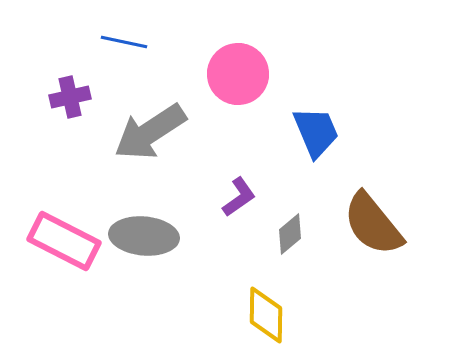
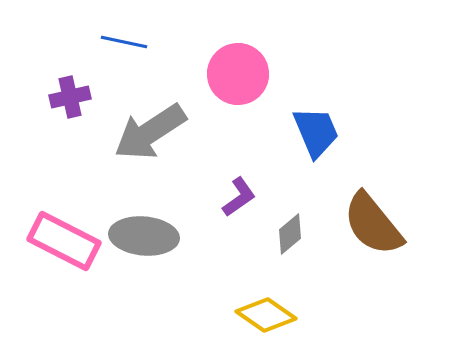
yellow diamond: rotated 56 degrees counterclockwise
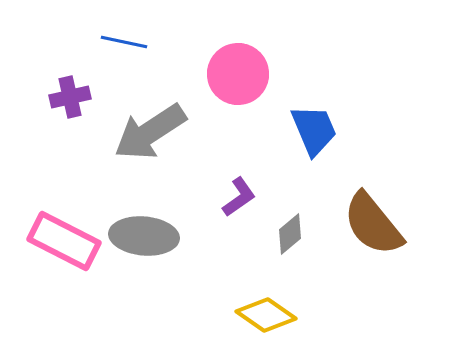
blue trapezoid: moved 2 px left, 2 px up
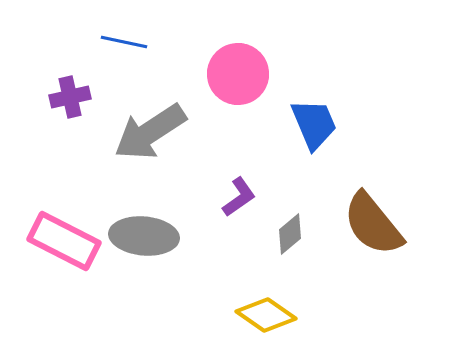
blue trapezoid: moved 6 px up
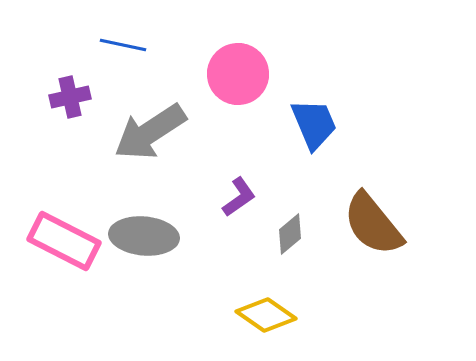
blue line: moved 1 px left, 3 px down
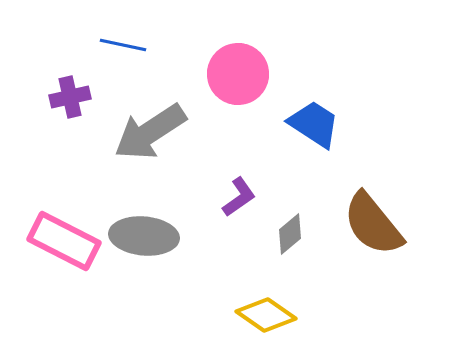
blue trapezoid: rotated 34 degrees counterclockwise
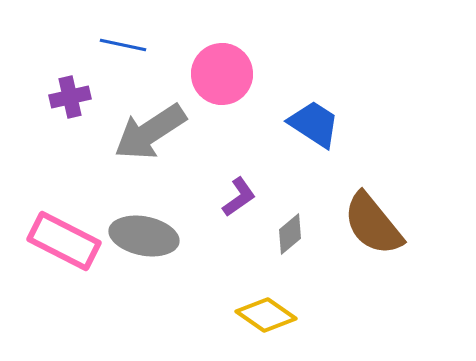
pink circle: moved 16 px left
gray ellipse: rotated 6 degrees clockwise
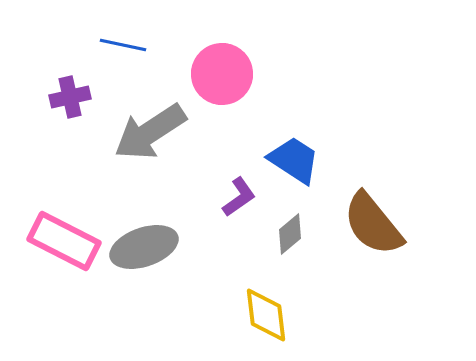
blue trapezoid: moved 20 px left, 36 px down
gray ellipse: moved 11 px down; rotated 30 degrees counterclockwise
yellow diamond: rotated 48 degrees clockwise
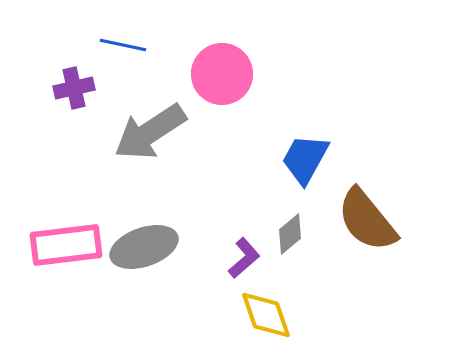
purple cross: moved 4 px right, 9 px up
blue trapezoid: moved 11 px right, 1 px up; rotated 94 degrees counterclockwise
purple L-shape: moved 5 px right, 61 px down; rotated 6 degrees counterclockwise
brown semicircle: moved 6 px left, 4 px up
pink rectangle: moved 2 px right, 4 px down; rotated 34 degrees counterclockwise
yellow diamond: rotated 12 degrees counterclockwise
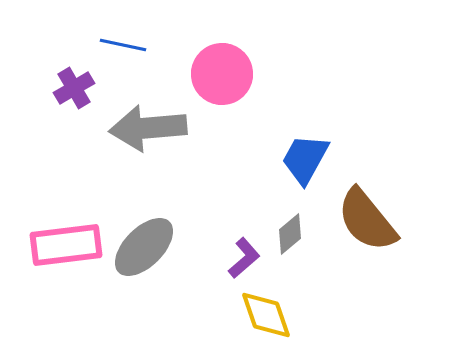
purple cross: rotated 18 degrees counterclockwise
gray arrow: moved 2 px left, 4 px up; rotated 28 degrees clockwise
gray ellipse: rotated 26 degrees counterclockwise
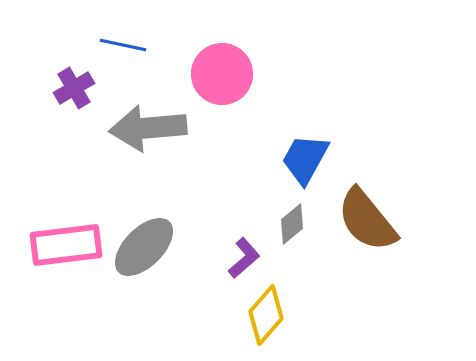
gray diamond: moved 2 px right, 10 px up
yellow diamond: rotated 60 degrees clockwise
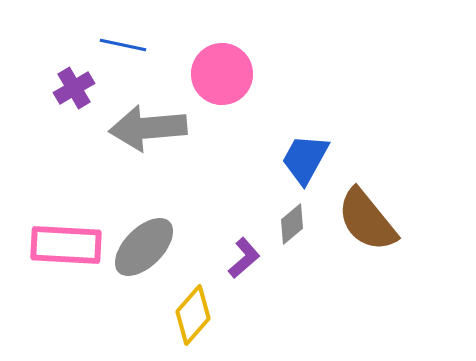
pink rectangle: rotated 10 degrees clockwise
yellow diamond: moved 73 px left
